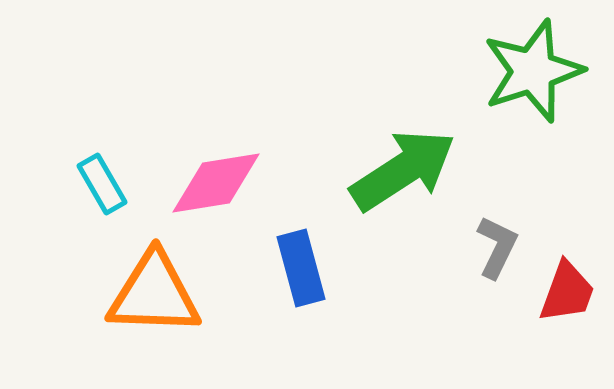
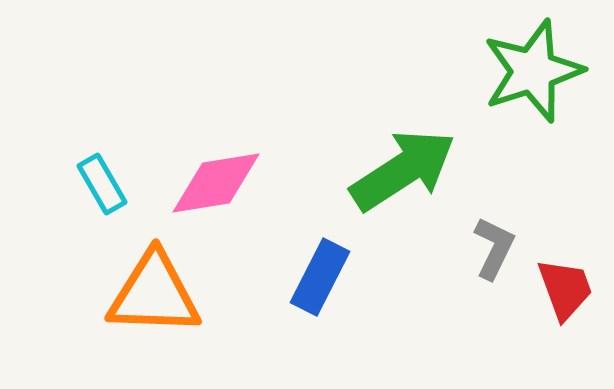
gray L-shape: moved 3 px left, 1 px down
blue rectangle: moved 19 px right, 9 px down; rotated 42 degrees clockwise
red trapezoid: moved 2 px left, 3 px up; rotated 40 degrees counterclockwise
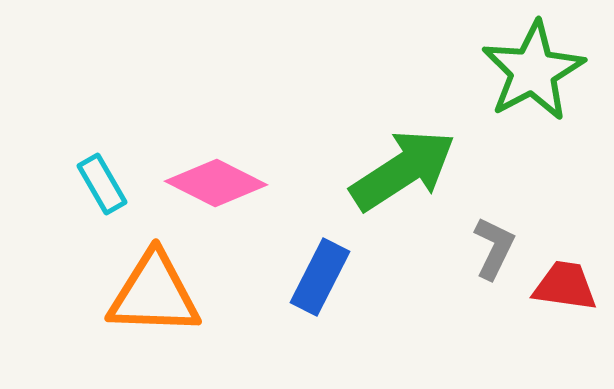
green star: rotated 10 degrees counterclockwise
pink diamond: rotated 36 degrees clockwise
red trapezoid: moved 3 px up; rotated 62 degrees counterclockwise
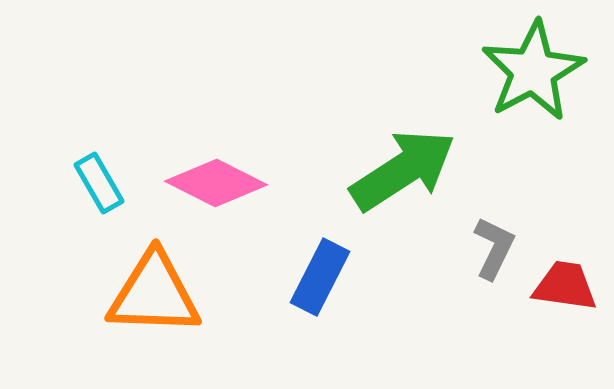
cyan rectangle: moved 3 px left, 1 px up
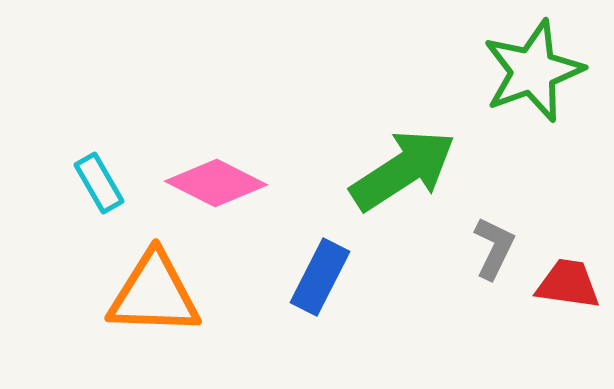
green star: rotated 8 degrees clockwise
red trapezoid: moved 3 px right, 2 px up
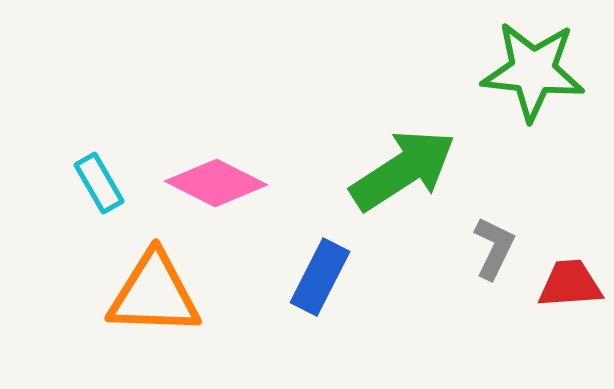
green star: rotated 26 degrees clockwise
red trapezoid: moved 2 px right; rotated 12 degrees counterclockwise
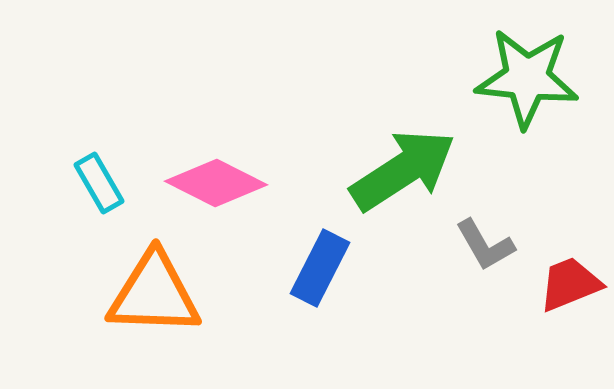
green star: moved 6 px left, 7 px down
gray L-shape: moved 9 px left, 3 px up; rotated 124 degrees clockwise
blue rectangle: moved 9 px up
red trapezoid: rotated 18 degrees counterclockwise
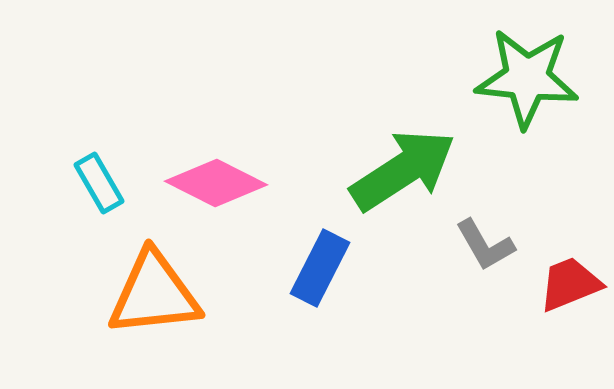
orange triangle: rotated 8 degrees counterclockwise
